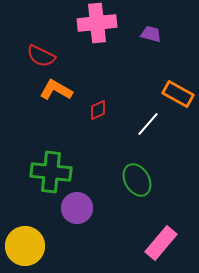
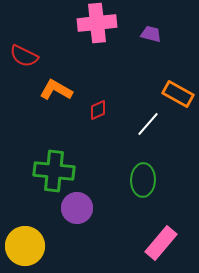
red semicircle: moved 17 px left
green cross: moved 3 px right, 1 px up
green ellipse: moved 6 px right; rotated 32 degrees clockwise
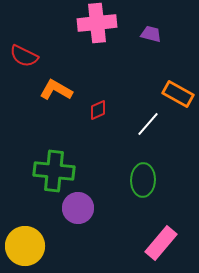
purple circle: moved 1 px right
